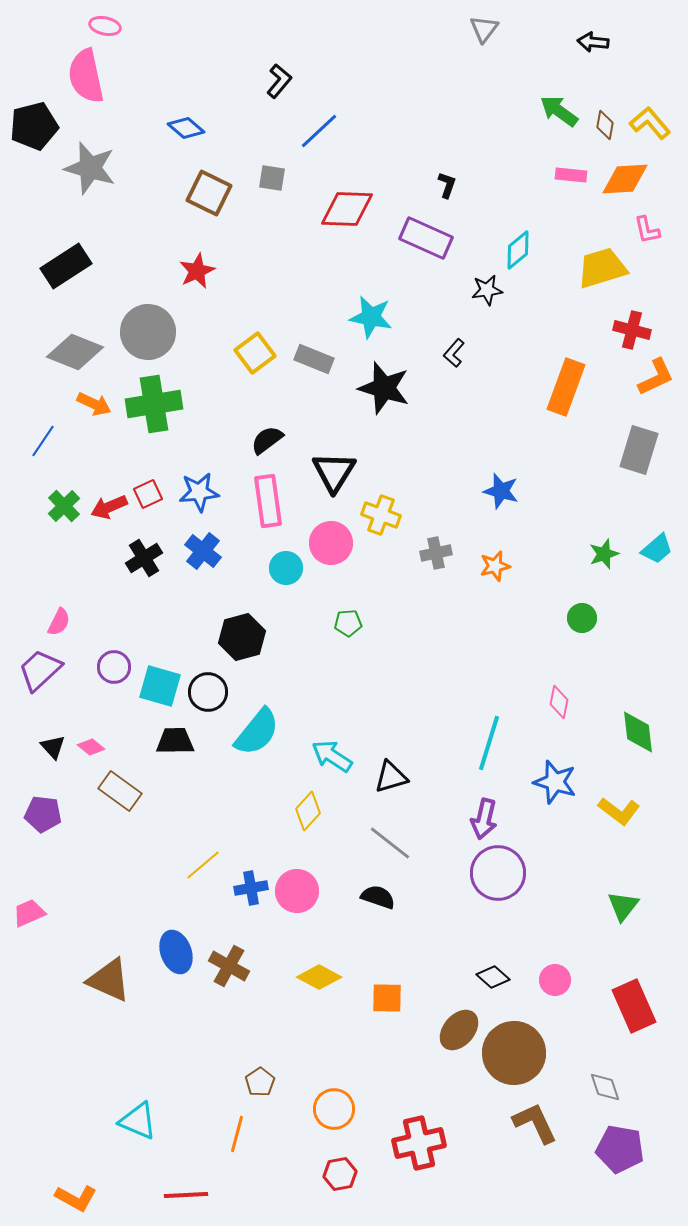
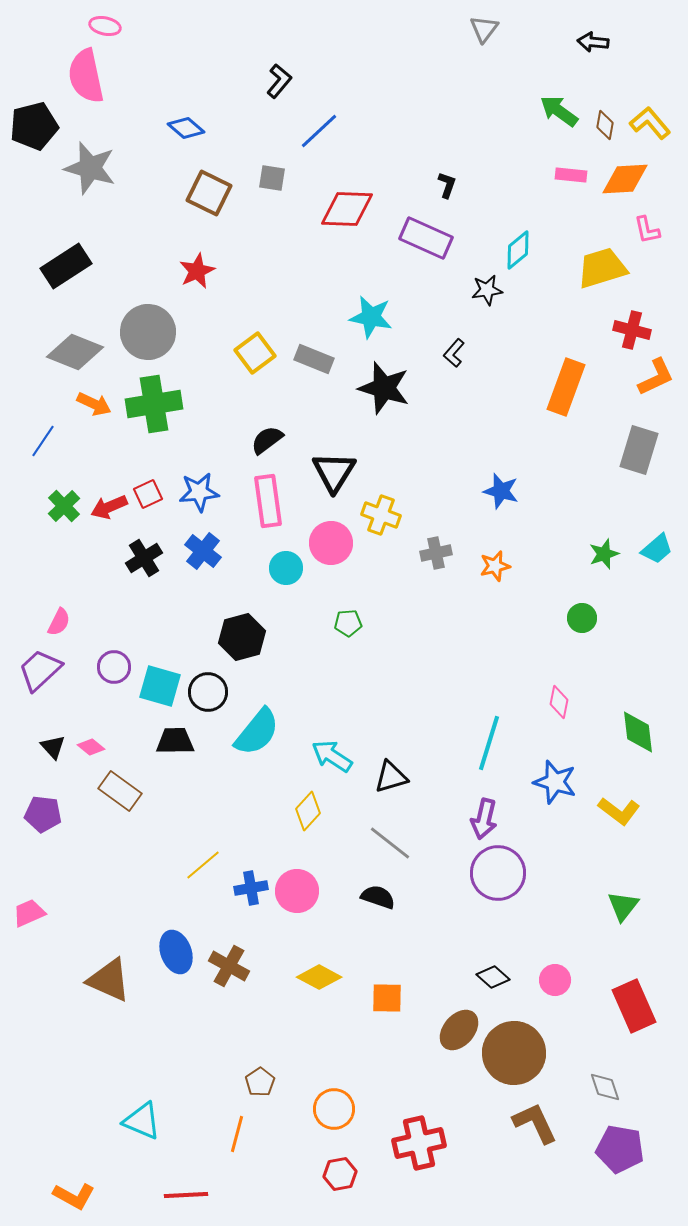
cyan triangle at (138, 1121): moved 4 px right
orange L-shape at (76, 1198): moved 2 px left, 2 px up
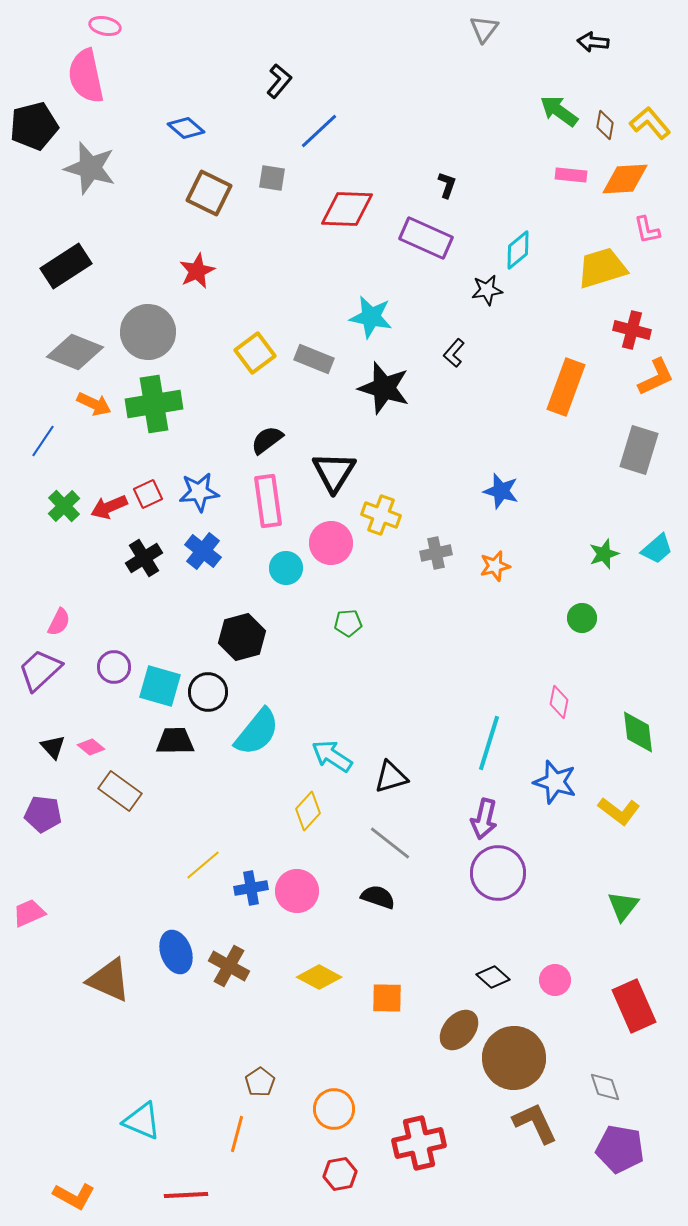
brown circle at (514, 1053): moved 5 px down
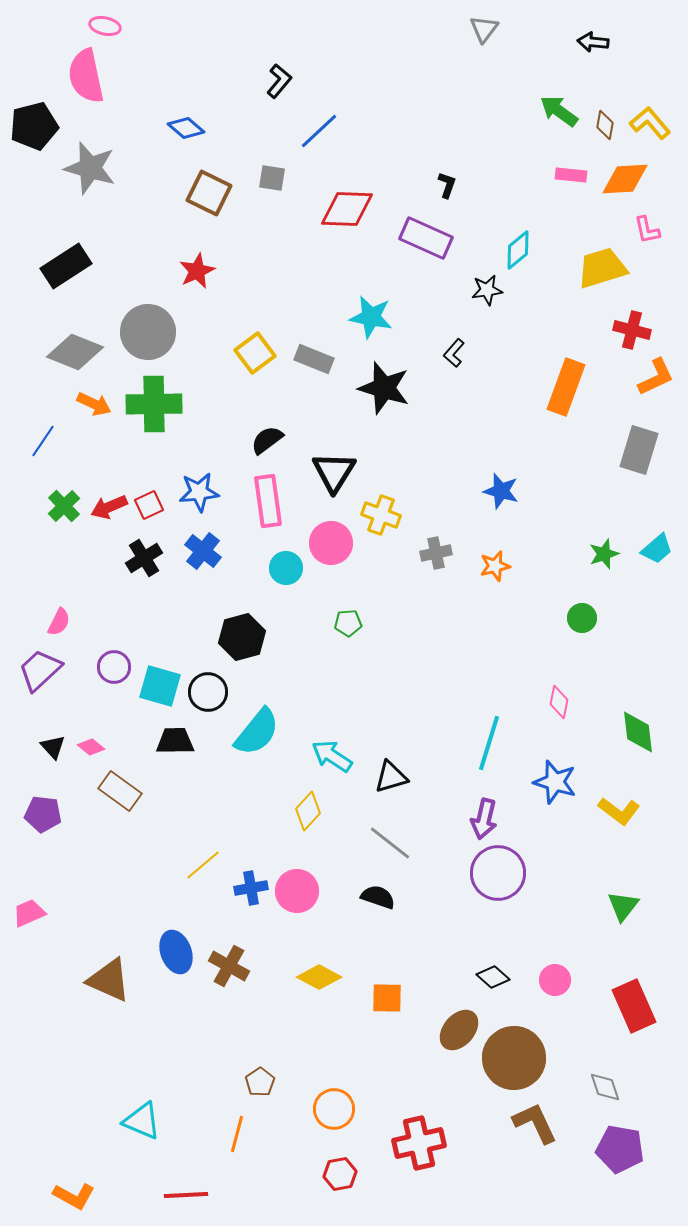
green cross at (154, 404): rotated 8 degrees clockwise
red square at (148, 494): moved 1 px right, 11 px down
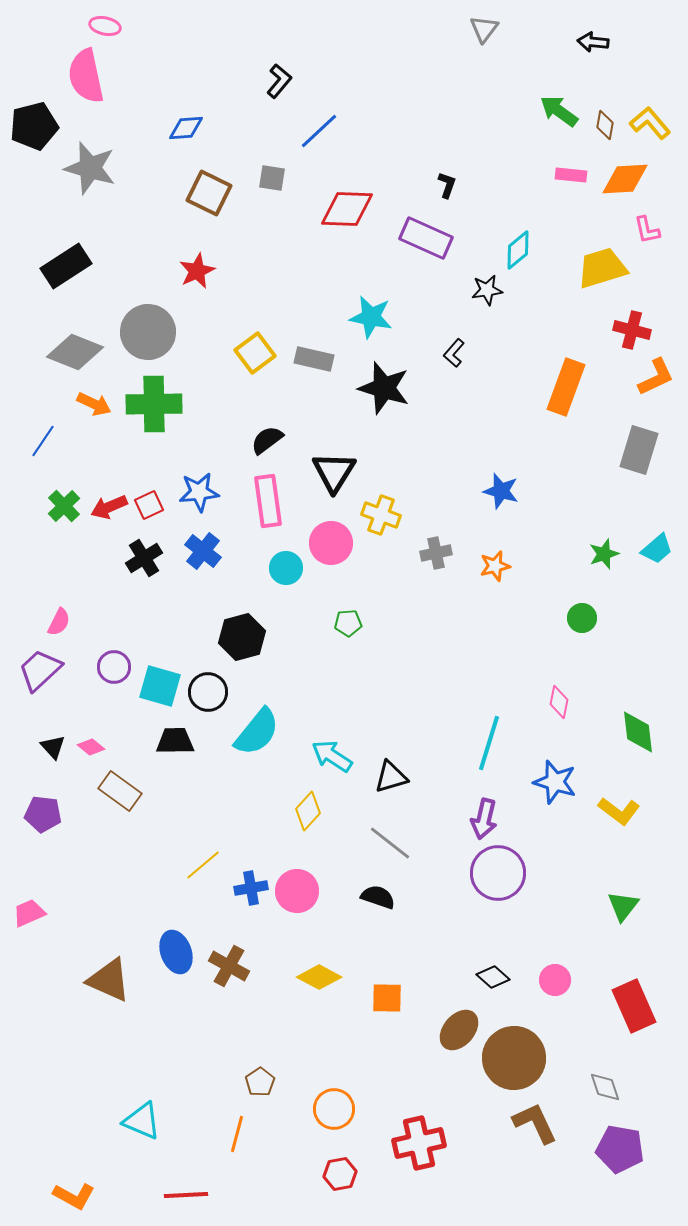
blue diamond at (186, 128): rotated 45 degrees counterclockwise
gray rectangle at (314, 359): rotated 9 degrees counterclockwise
